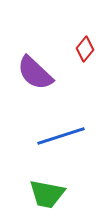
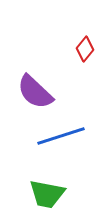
purple semicircle: moved 19 px down
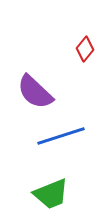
green trapezoid: moved 4 px right; rotated 33 degrees counterclockwise
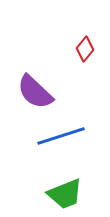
green trapezoid: moved 14 px right
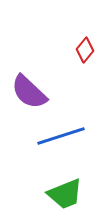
red diamond: moved 1 px down
purple semicircle: moved 6 px left
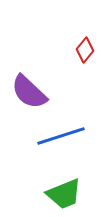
green trapezoid: moved 1 px left
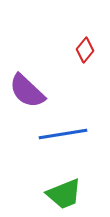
purple semicircle: moved 2 px left, 1 px up
blue line: moved 2 px right, 2 px up; rotated 9 degrees clockwise
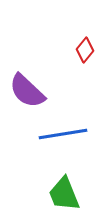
green trapezoid: rotated 90 degrees clockwise
